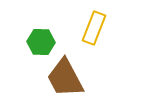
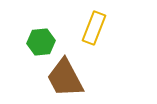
green hexagon: rotated 8 degrees counterclockwise
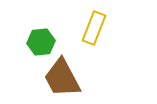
brown trapezoid: moved 3 px left
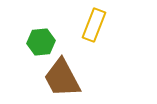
yellow rectangle: moved 3 px up
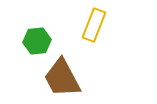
green hexagon: moved 4 px left, 1 px up
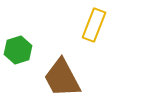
green hexagon: moved 19 px left, 9 px down; rotated 12 degrees counterclockwise
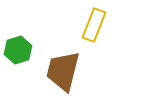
brown trapezoid: moved 1 px right, 7 px up; rotated 42 degrees clockwise
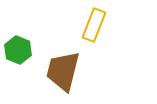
green hexagon: rotated 20 degrees counterclockwise
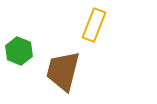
green hexagon: moved 1 px right, 1 px down
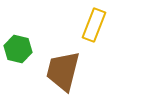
green hexagon: moved 1 px left, 2 px up; rotated 8 degrees counterclockwise
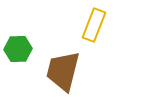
green hexagon: rotated 16 degrees counterclockwise
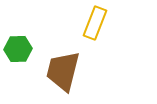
yellow rectangle: moved 1 px right, 2 px up
